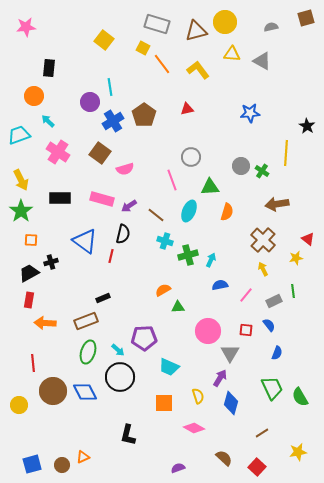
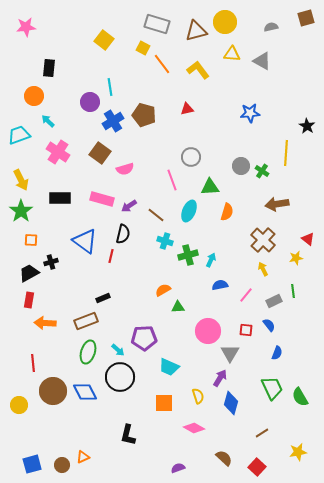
brown pentagon at (144, 115): rotated 20 degrees counterclockwise
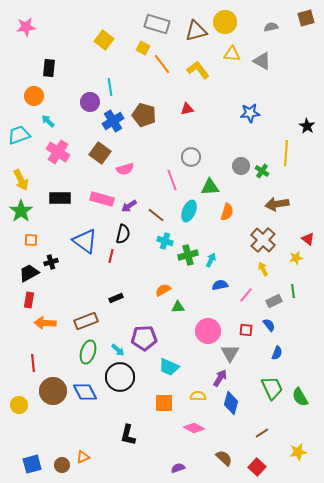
black rectangle at (103, 298): moved 13 px right
yellow semicircle at (198, 396): rotated 70 degrees counterclockwise
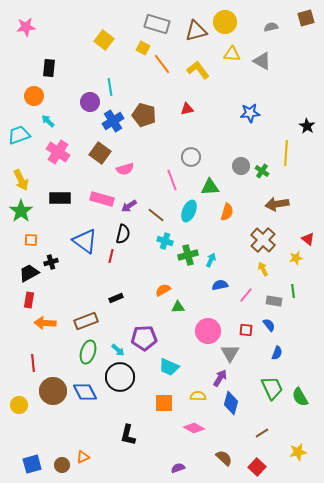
gray rectangle at (274, 301): rotated 35 degrees clockwise
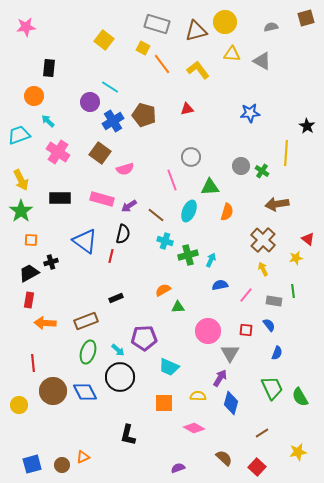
cyan line at (110, 87): rotated 48 degrees counterclockwise
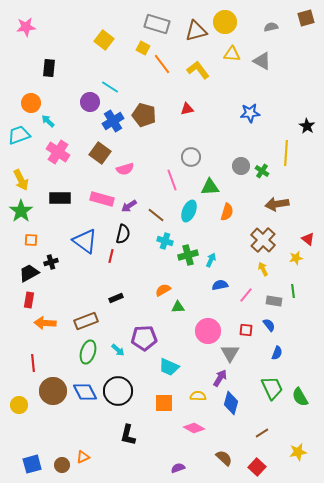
orange circle at (34, 96): moved 3 px left, 7 px down
black circle at (120, 377): moved 2 px left, 14 px down
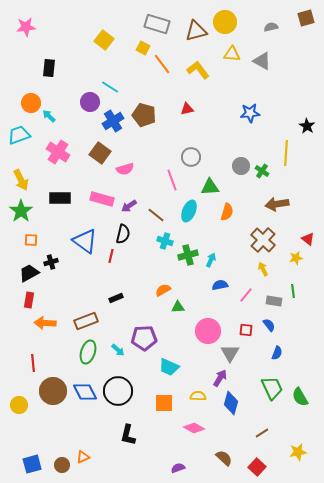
cyan arrow at (48, 121): moved 1 px right, 5 px up
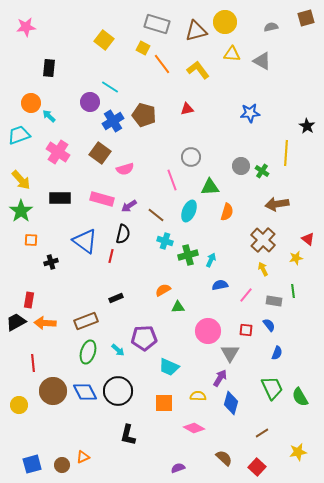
yellow arrow at (21, 180): rotated 15 degrees counterclockwise
black trapezoid at (29, 273): moved 13 px left, 49 px down
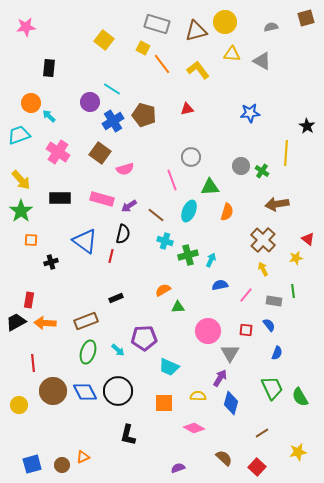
cyan line at (110, 87): moved 2 px right, 2 px down
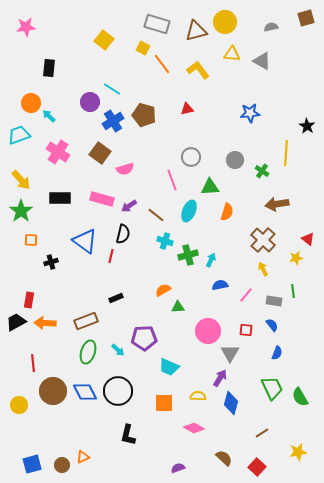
gray circle at (241, 166): moved 6 px left, 6 px up
blue semicircle at (269, 325): moved 3 px right
